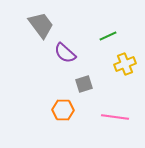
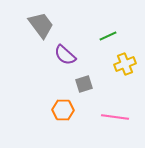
purple semicircle: moved 2 px down
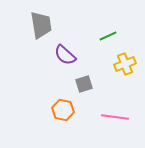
gray trapezoid: rotated 28 degrees clockwise
orange hexagon: rotated 10 degrees clockwise
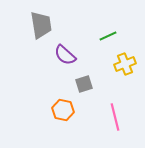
pink line: rotated 68 degrees clockwise
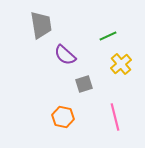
yellow cross: moved 4 px left; rotated 20 degrees counterclockwise
orange hexagon: moved 7 px down
